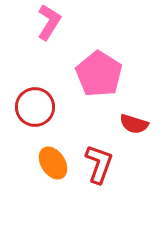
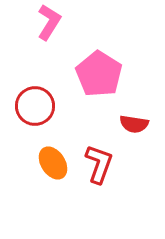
red circle: moved 1 px up
red semicircle: rotated 8 degrees counterclockwise
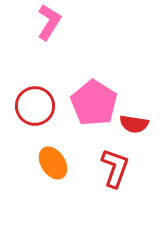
pink pentagon: moved 5 px left, 29 px down
red L-shape: moved 16 px right, 4 px down
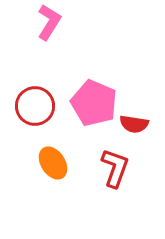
pink pentagon: rotated 9 degrees counterclockwise
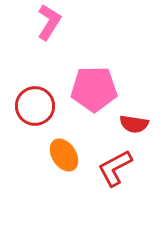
pink pentagon: moved 14 px up; rotated 24 degrees counterclockwise
orange ellipse: moved 11 px right, 8 px up
red L-shape: rotated 138 degrees counterclockwise
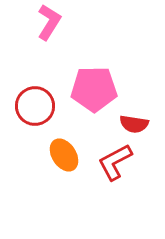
red L-shape: moved 6 px up
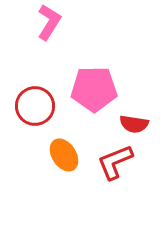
red L-shape: rotated 6 degrees clockwise
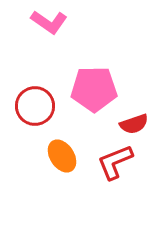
pink L-shape: rotated 93 degrees clockwise
red semicircle: rotated 28 degrees counterclockwise
orange ellipse: moved 2 px left, 1 px down
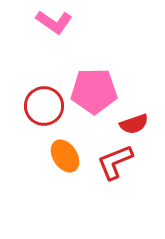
pink L-shape: moved 5 px right
pink pentagon: moved 2 px down
red circle: moved 9 px right
orange ellipse: moved 3 px right
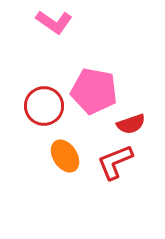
pink pentagon: rotated 12 degrees clockwise
red semicircle: moved 3 px left
